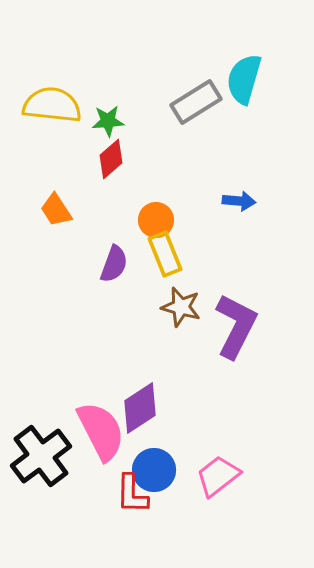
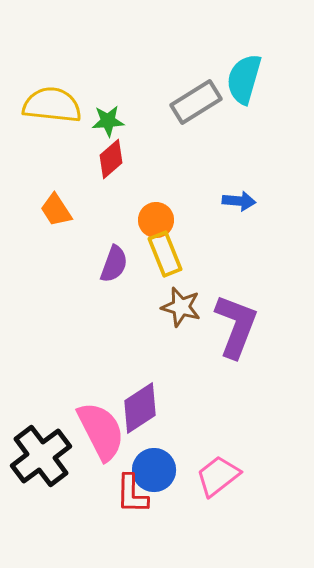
purple L-shape: rotated 6 degrees counterclockwise
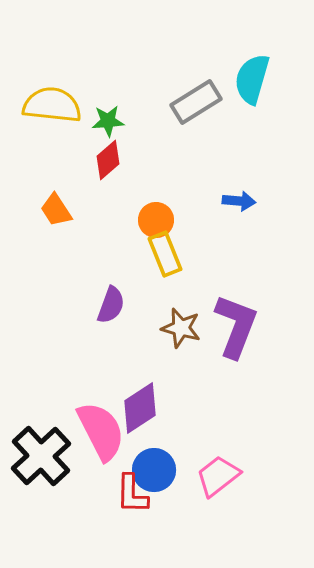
cyan semicircle: moved 8 px right
red diamond: moved 3 px left, 1 px down
purple semicircle: moved 3 px left, 41 px down
brown star: moved 21 px down
black cross: rotated 6 degrees counterclockwise
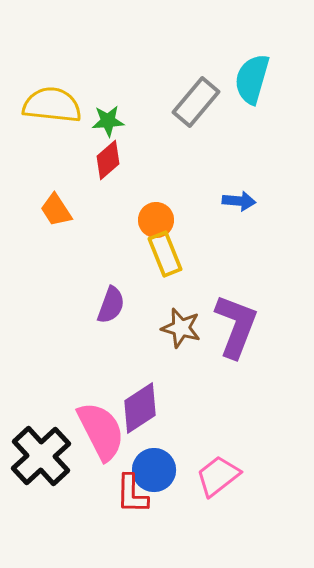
gray rectangle: rotated 18 degrees counterclockwise
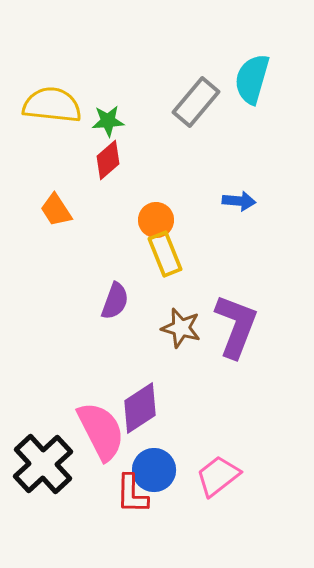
purple semicircle: moved 4 px right, 4 px up
black cross: moved 2 px right, 8 px down
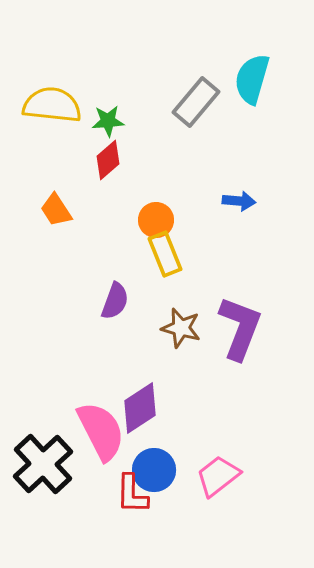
purple L-shape: moved 4 px right, 2 px down
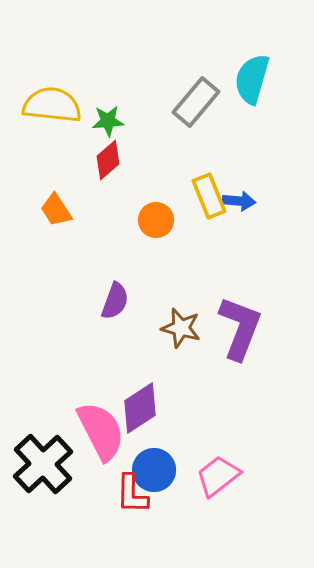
yellow rectangle: moved 44 px right, 58 px up
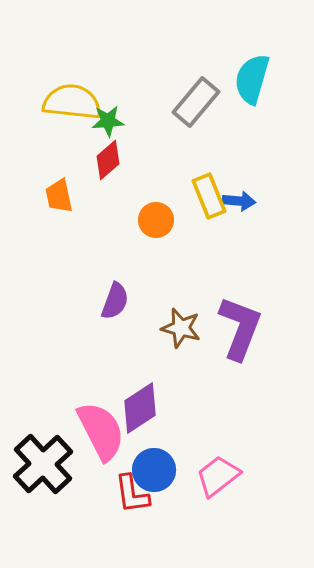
yellow semicircle: moved 20 px right, 3 px up
orange trapezoid: moved 3 px right, 14 px up; rotated 21 degrees clockwise
red L-shape: rotated 9 degrees counterclockwise
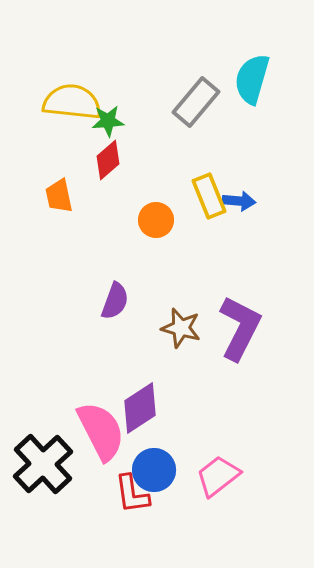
purple L-shape: rotated 6 degrees clockwise
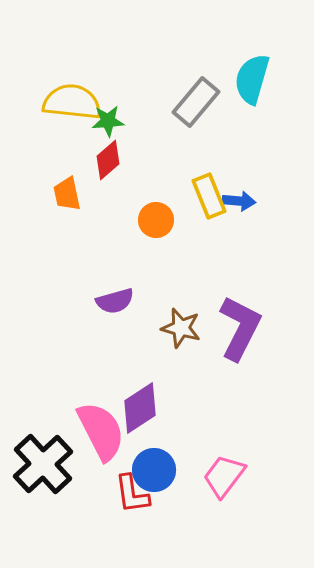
orange trapezoid: moved 8 px right, 2 px up
purple semicircle: rotated 54 degrees clockwise
pink trapezoid: moved 6 px right; rotated 15 degrees counterclockwise
